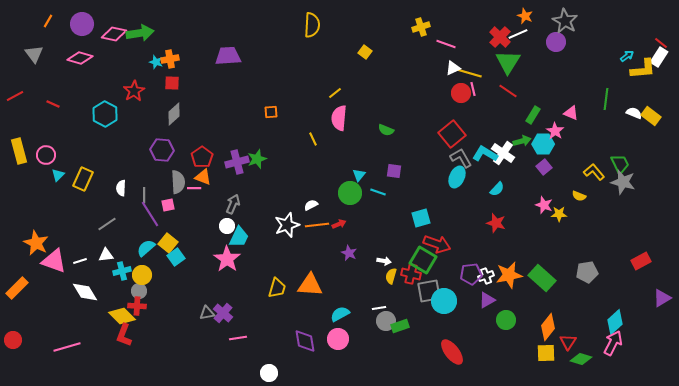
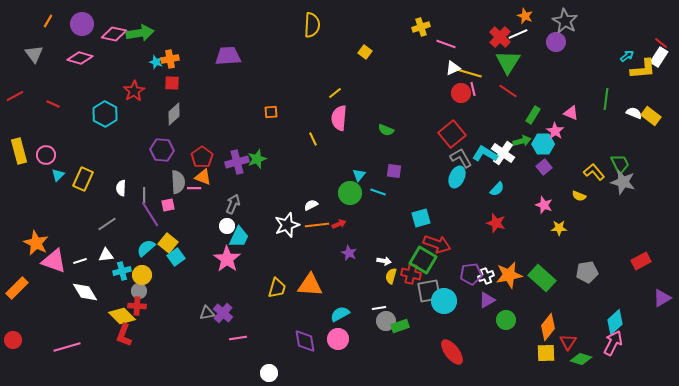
yellow star at (559, 214): moved 14 px down
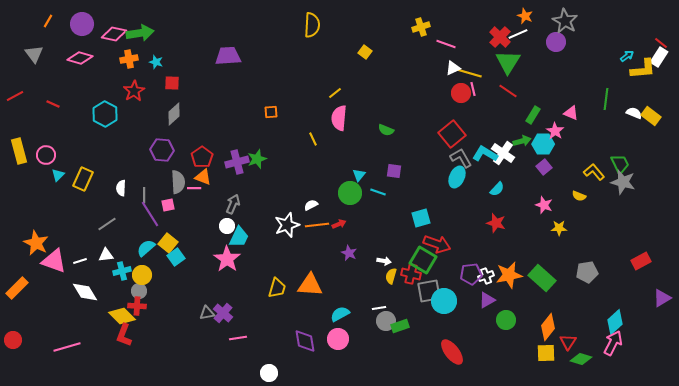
orange cross at (170, 59): moved 41 px left
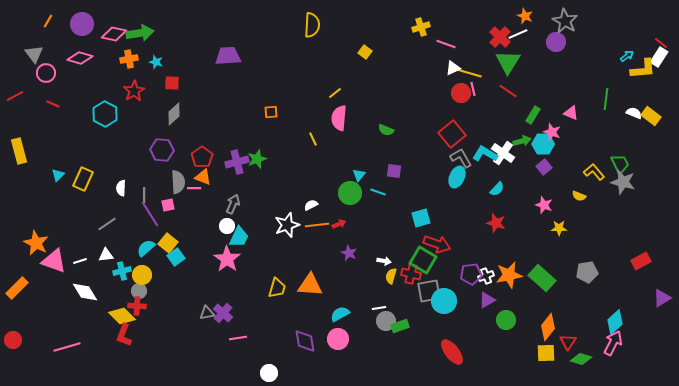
pink star at (555, 131): moved 3 px left, 1 px down; rotated 12 degrees counterclockwise
pink circle at (46, 155): moved 82 px up
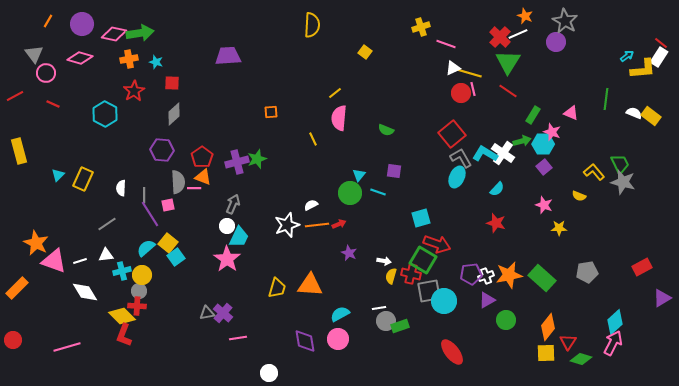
red rectangle at (641, 261): moved 1 px right, 6 px down
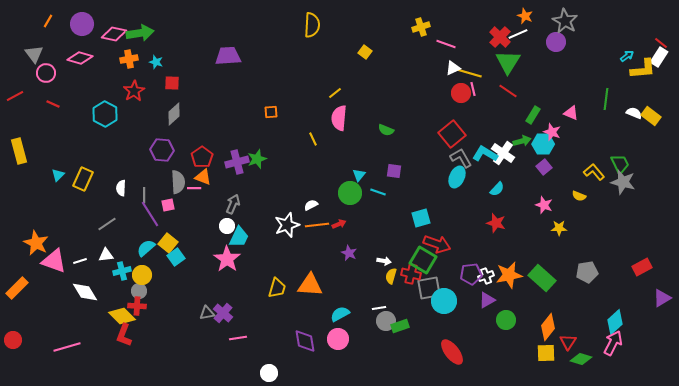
gray square at (429, 291): moved 3 px up
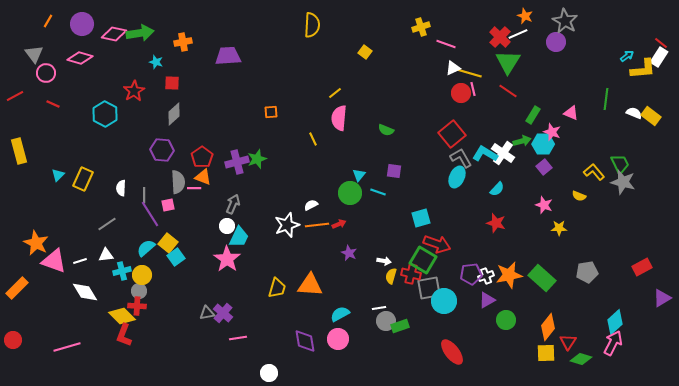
orange cross at (129, 59): moved 54 px right, 17 px up
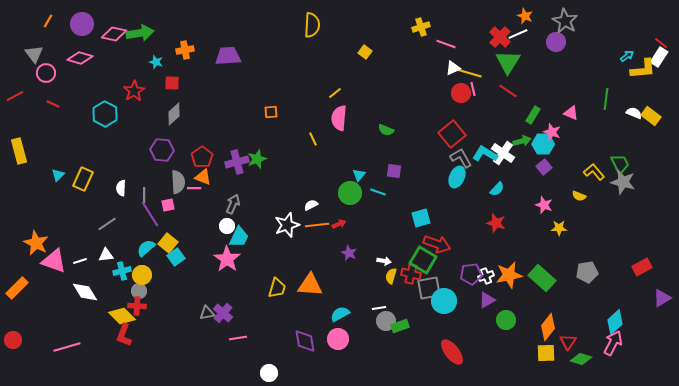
orange cross at (183, 42): moved 2 px right, 8 px down
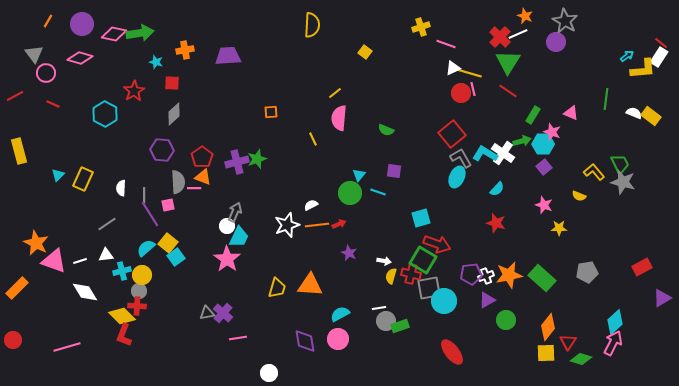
gray arrow at (233, 204): moved 2 px right, 8 px down
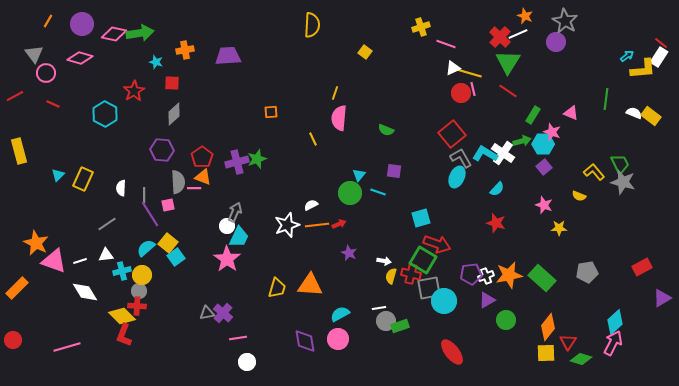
yellow line at (335, 93): rotated 32 degrees counterclockwise
white circle at (269, 373): moved 22 px left, 11 px up
